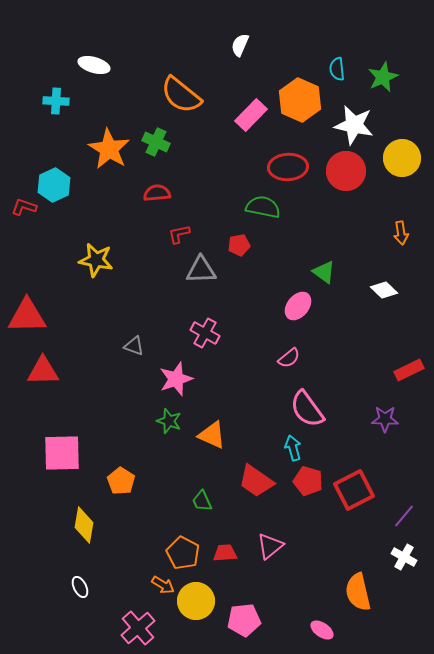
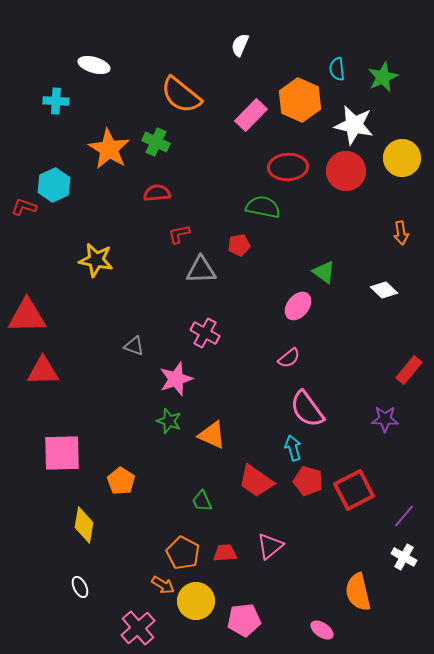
red rectangle at (409, 370): rotated 24 degrees counterclockwise
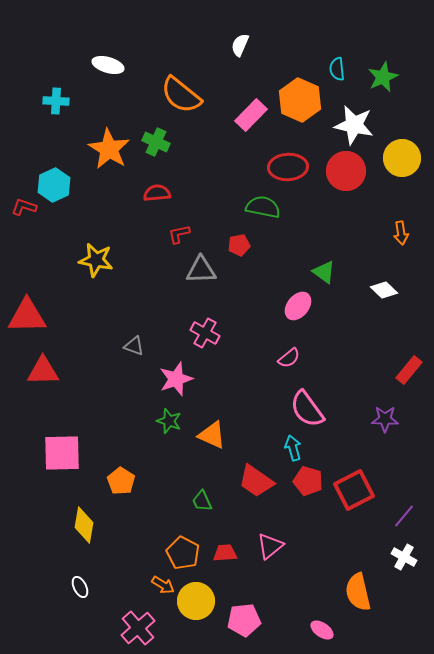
white ellipse at (94, 65): moved 14 px right
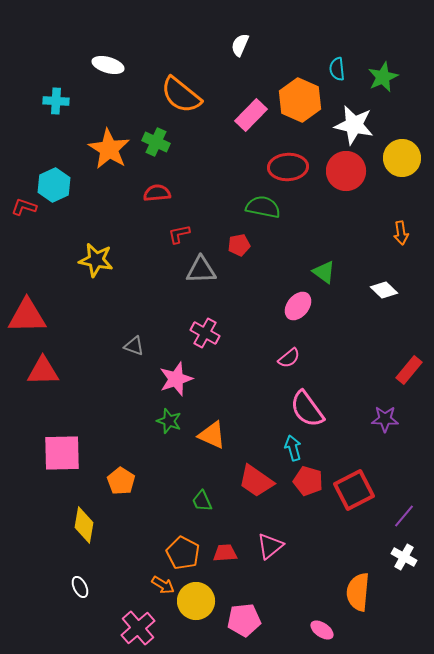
orange semicircle at (358, 592): rotated 18 degrees clockwise
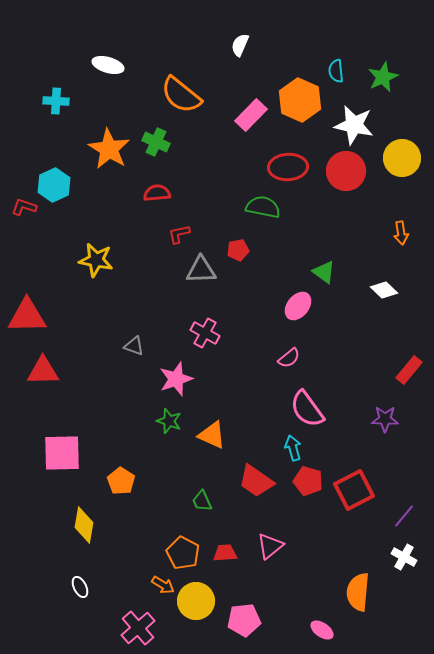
cyan semicircle at (337, 69): moved 1 px left, 2 px down
red pentagon at (239, 245): moved 1 px left, 5 px down
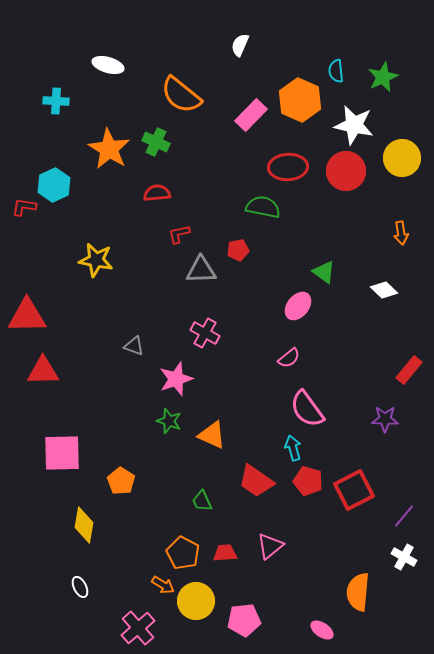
red L-shape at (24, 207): rotated 10 degrees counterclockwise
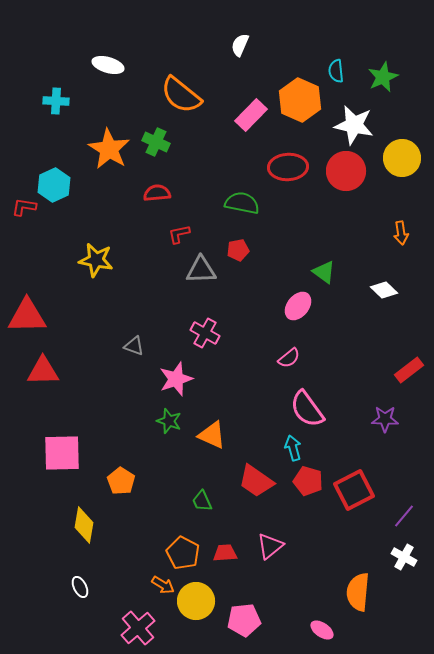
green semicircle at (263, 207): moved 21 px left, 4 px up
red rectangle at (409, 370): rotated 12 degrees clockwise
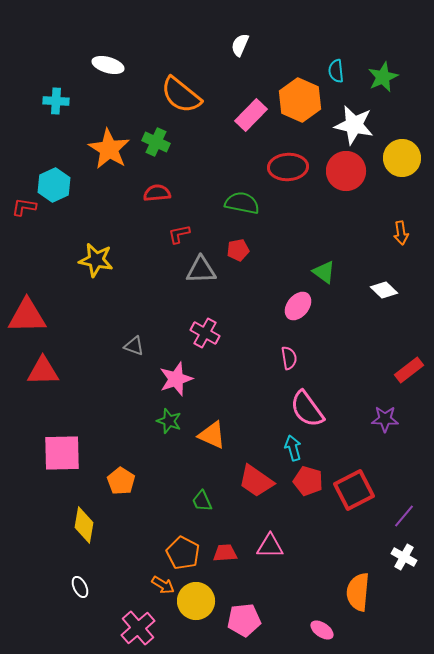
pink semicircle at (289, 358): rotated 60 degrees counterclockwise
pink triangle at (270, 546): rotated 40 degrees clockwise
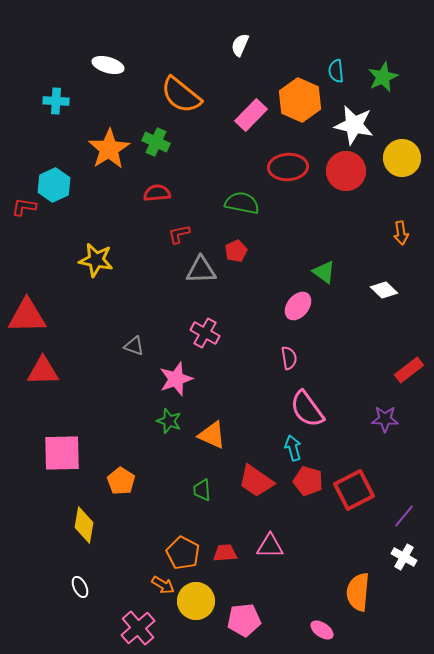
orange star at (109, 149): rotated 9 degrees clockwise
red pentagon at (238, 250): moved 2 px left, 1 px down; rotated 15 degrees counterclockwise
green trapezoid at (202, 501): moved 11 px up; rotated 20 degrees clockwise
